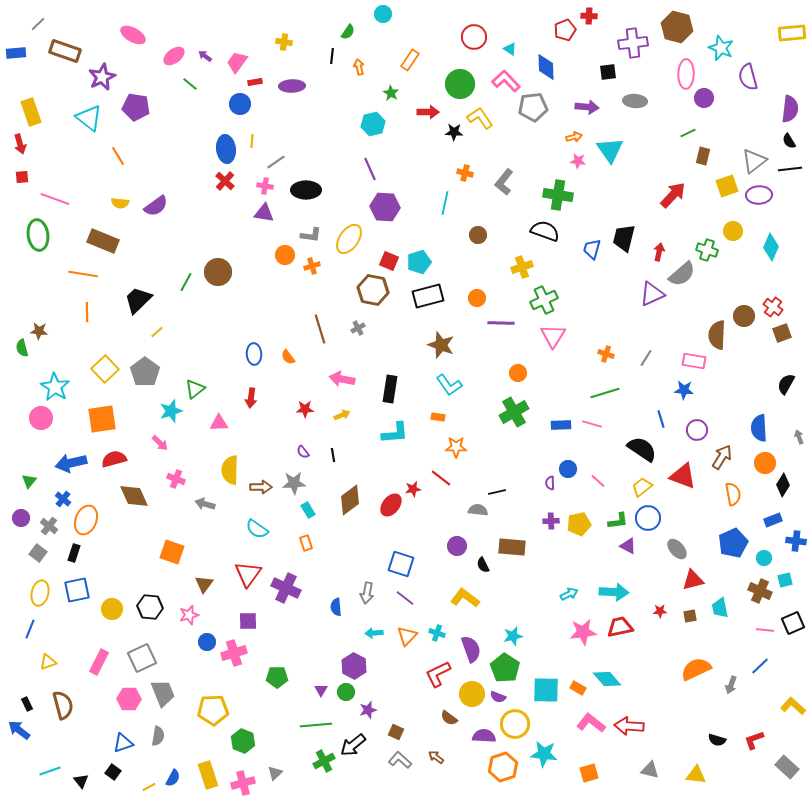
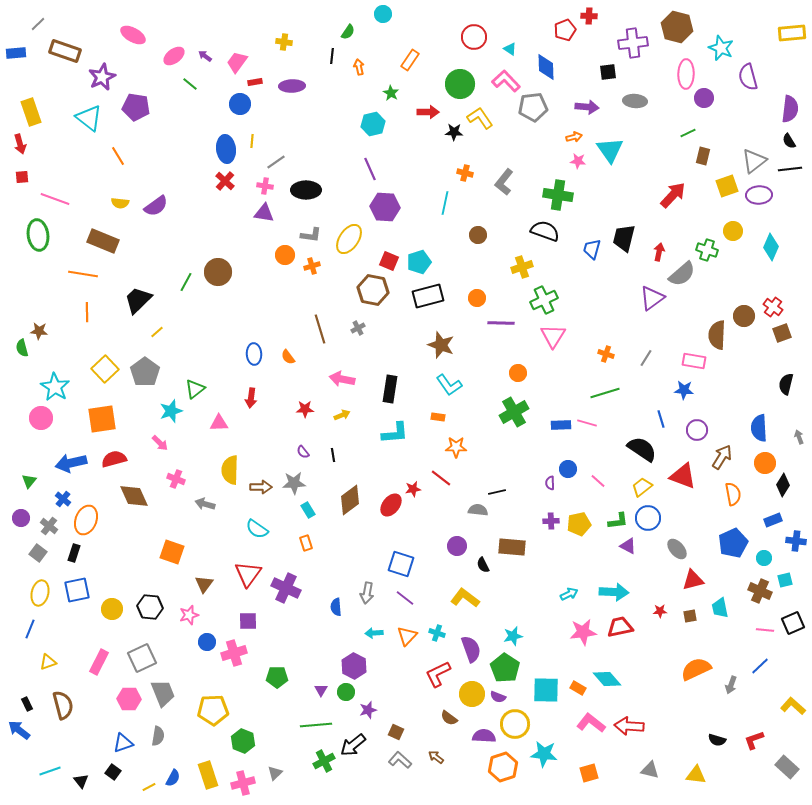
purple triangle at (652, 294): moved 4 px down; rotated 12 degrees counterclockwise
black semicircle at (786, 384): rotated 15 degrees counterclockwise
pink line at (592, 424): moved 5 px left, 1 px up
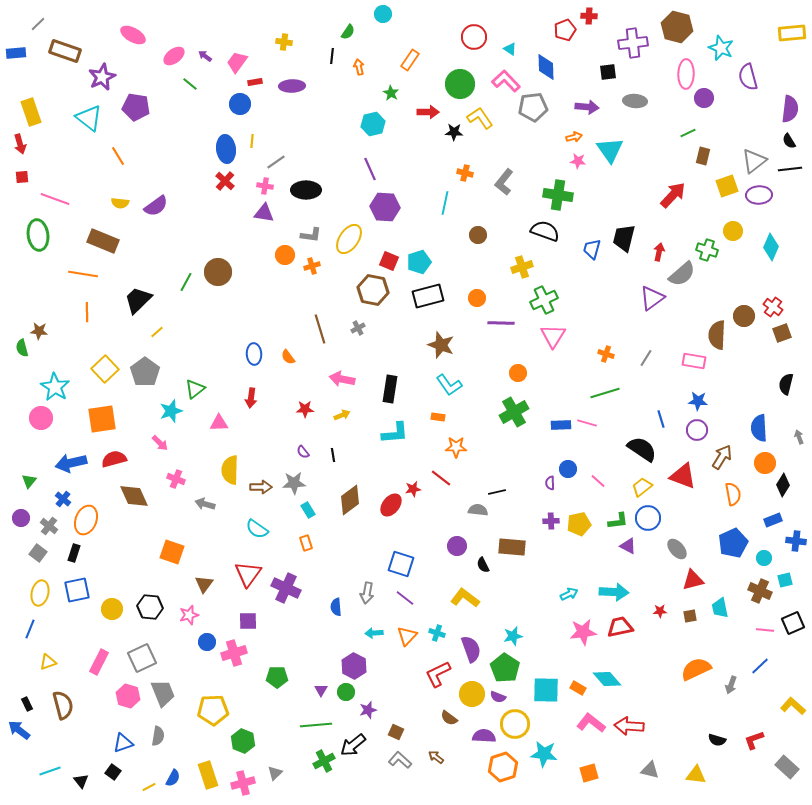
blue star at (684, 390): moved 14 px right, 11 px down
pink hexagon at (129, 699): moved 1 px left, 3 px up; rotated 15 degrees clockwise
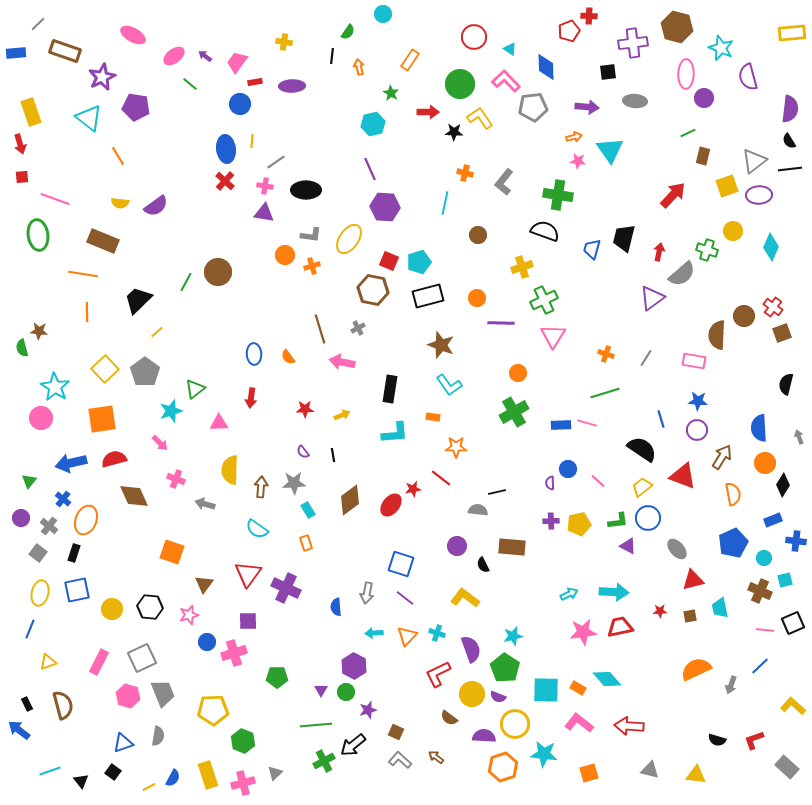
red pentagon at (565, 30): moved 4 px right, 1 px down
pink arrow at (342, 379): moved 17 px up
orange rectangle at (438, 417): moved 5 px left
brown arrow at (261, 487): rotated 85 degrees counterclockwise
pink L-shape at (591, 723): moved 12 px left
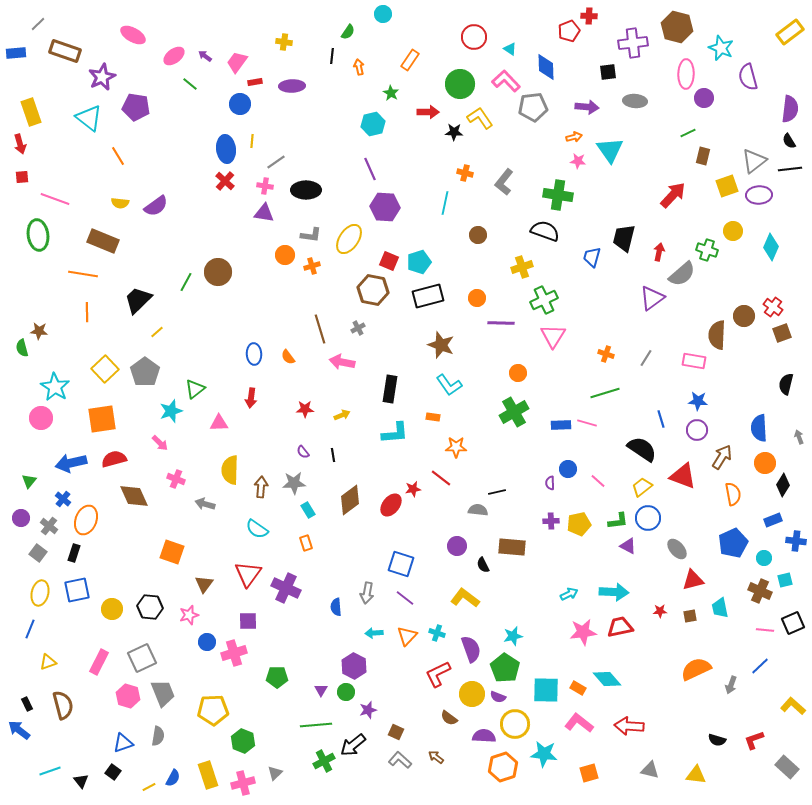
yellow rectangle at (792, 33): moved 2 px left, 1 px up; rotated 32 degrees counterclockwise
blue trapezoid at (592, 249): moved 8 px down
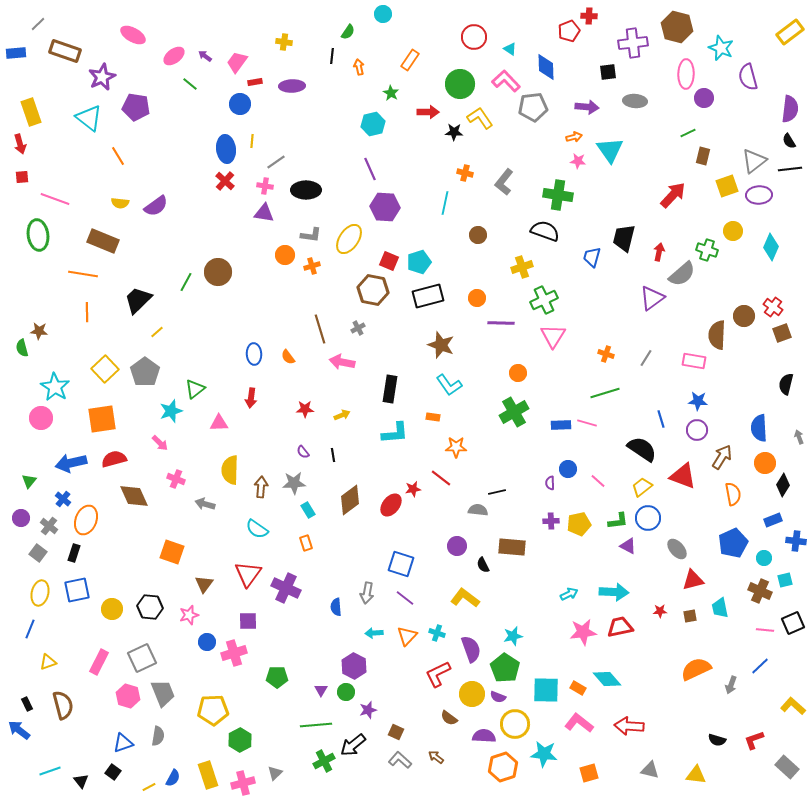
green hexagon at (243, 741): moved 3 px left, 1 px up; rotated 10 degrees clockwise
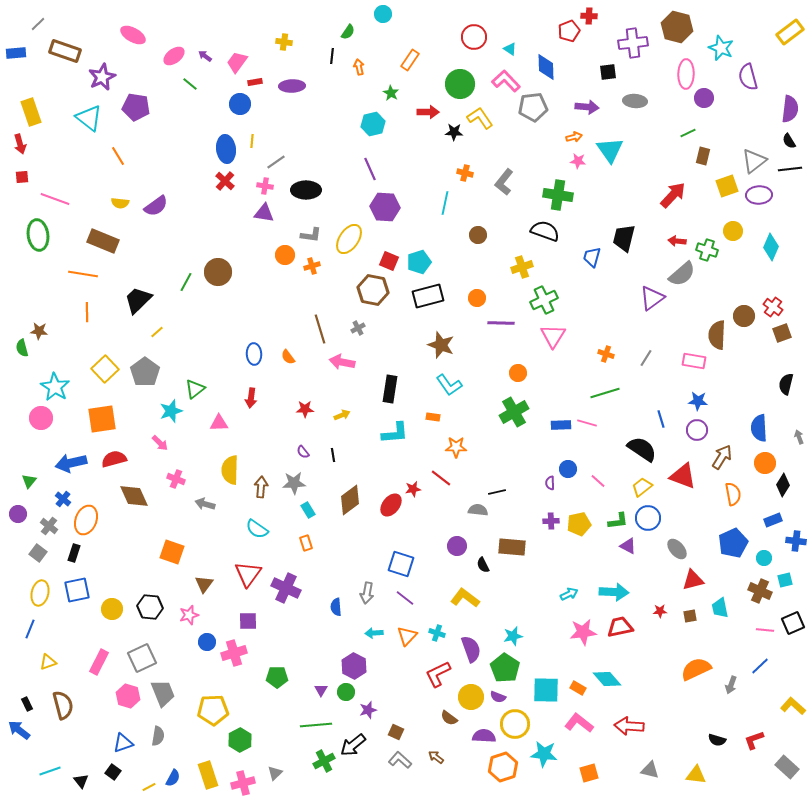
red arrow at (659, 252): moved 18 px right, 11 px up; rotated 96 degrees counterclockwise
purple circle at (21, 518): moved 3 px left, 4 px up
yellow circle at (472, 694): moved 1 px left, 3 px down
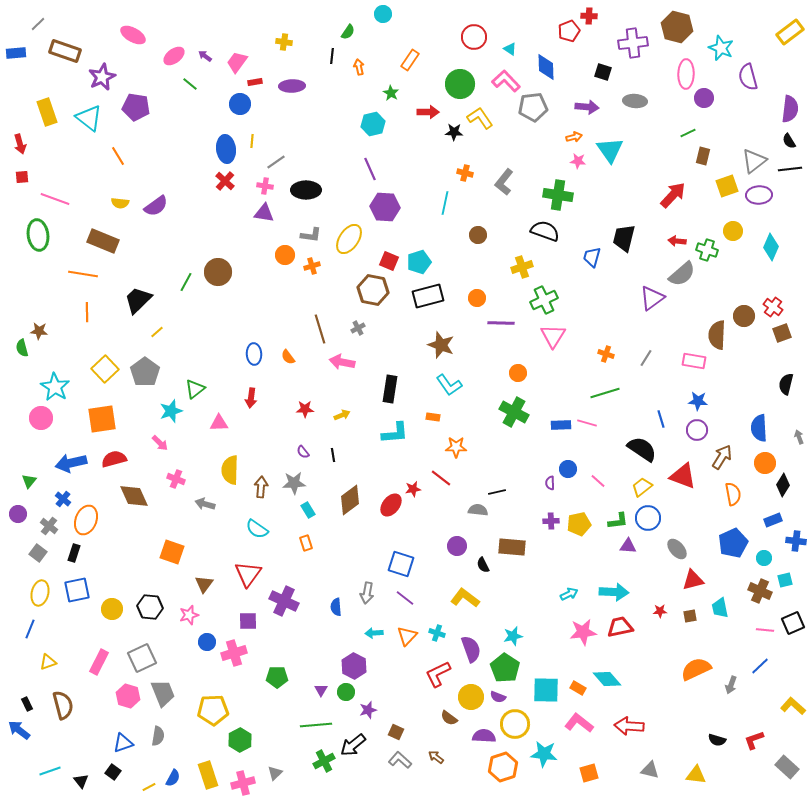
black square at (608, 72): moved 5 px left; rotated 24 degrees clockwise
yellow rectangle at (31, 112): moved 16 px right
green cross at (514, 412): rotated 32 degrees counterclockwise
purple triangle at (628, 546): rotated 24 degrees counterclockwise
purple cross at (286, 588): moved 2 px left, 13 px down
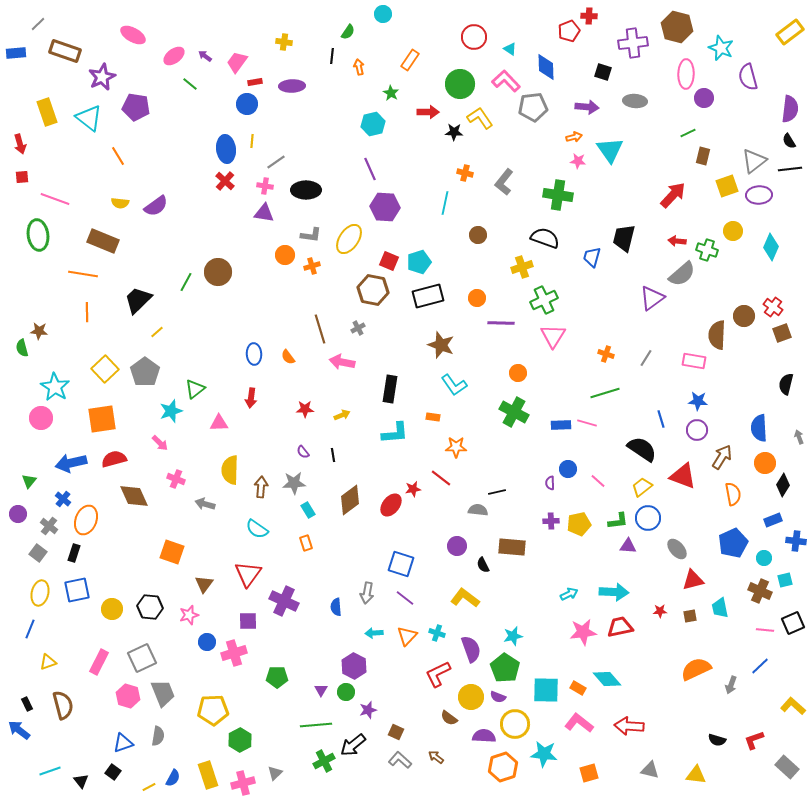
blue circle at (240, 104): moved 7 px right
black semicircle at (545, 231): moved 7 px down
cyan L-shape at (449, 385): moved 5 px right
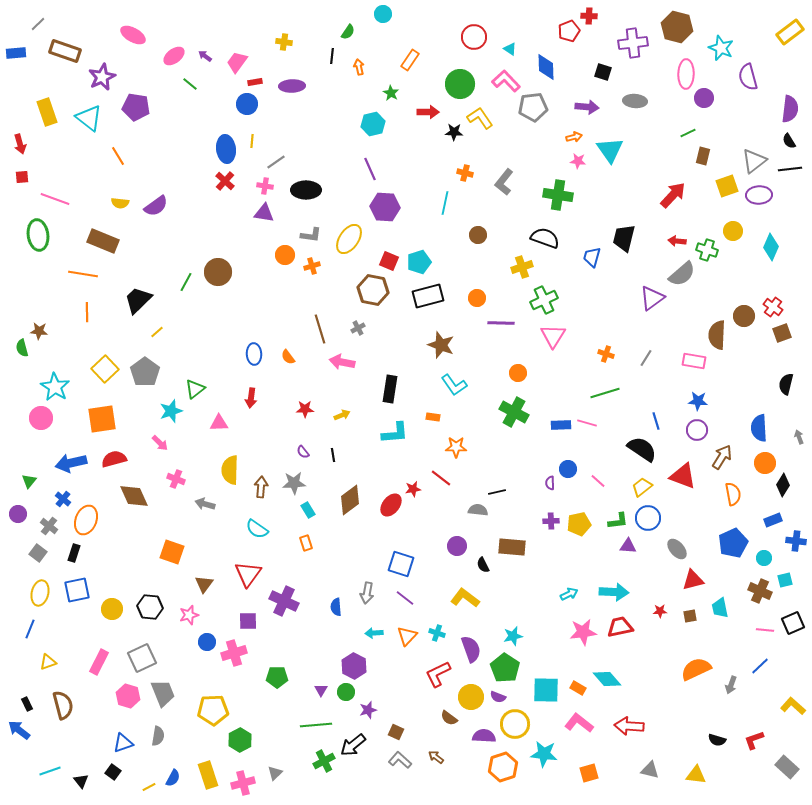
blue line at (661, 419): moved 5 px left, 2 px down
